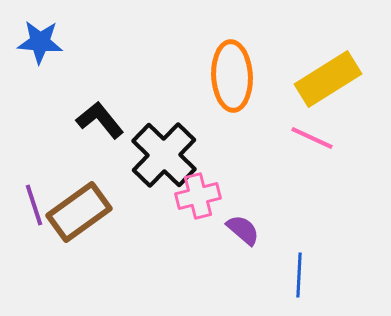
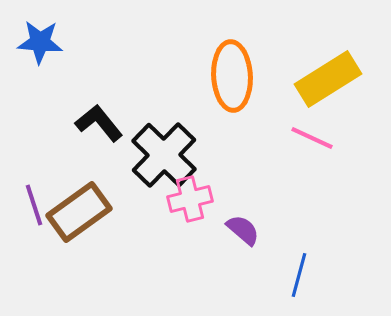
black L-shape: moved 1 px left, 3 px down
pink cross: moved 8 px left, 3 px down
blue line: rotated 12 degrees clockwise
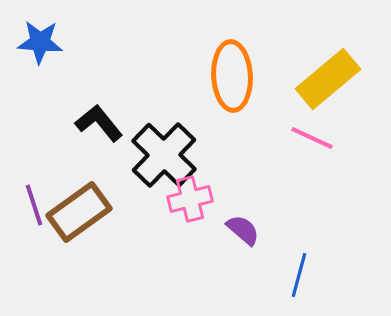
yellow rectangle: rotated 8 degrees counterclockwise
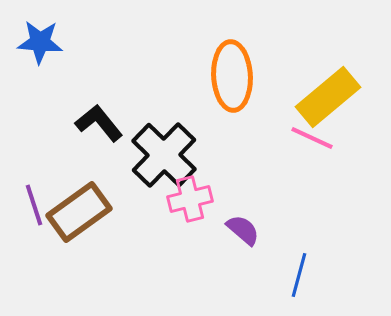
yellow rectangle: moved 18 px down
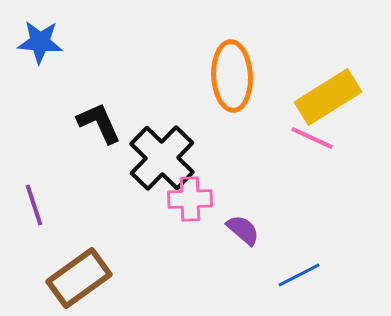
yellow rectangle: rotated 8 degrees clockwise
black L-shape: rotated 15 degrees clockwise
black cross: moved 2 px left, 3 px down
pink cross: rotated 12 degrees clockwise
brown rectangle: moved 66 px down
blue line: rotated 48 degrees clockwise
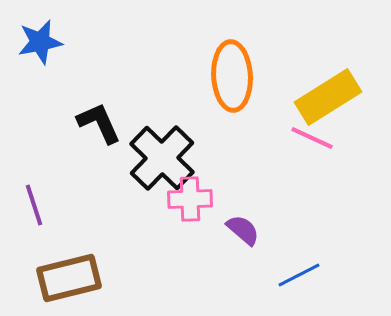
blue star: rotated 15 degrees counterclockwise
brown rectangle: moved 10 px left; rotated 22 degrees clockwise
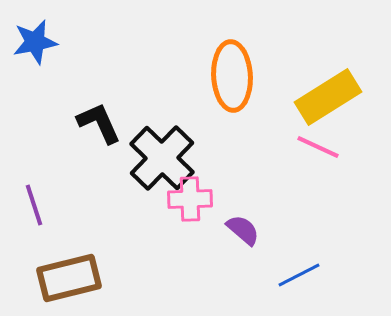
blue star: moved 5 px left
pink line: moved 6 px right, 9 px down
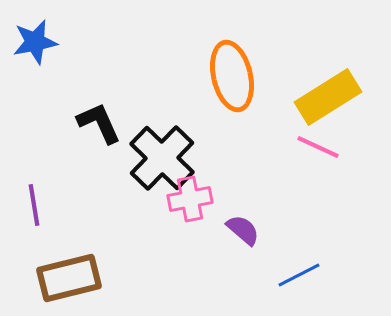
orange ellipse: rotated 10 degrees counterclockwise
pink cross: rotated 9 degrees counterclockwise
purple line: rotated 9 degrees clockwise
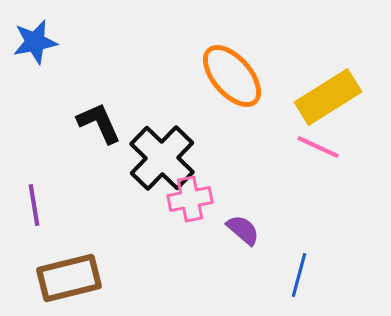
orange ellipse: rotated 28 degrees counterclockwise
blue line: rotated 48 degrees counterclockwise
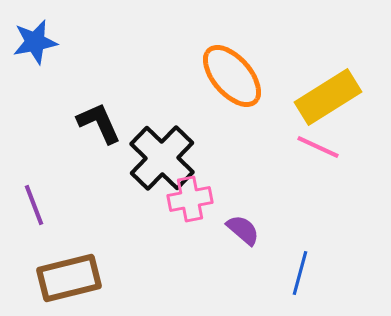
purple line: rotated 12 degrees counterclockwise
blue line: moved 1 px right, 2 px up
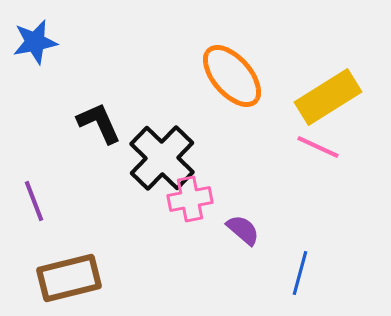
purple line: moved 4 px up
